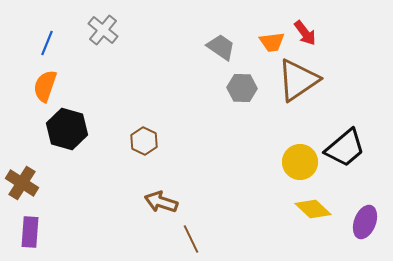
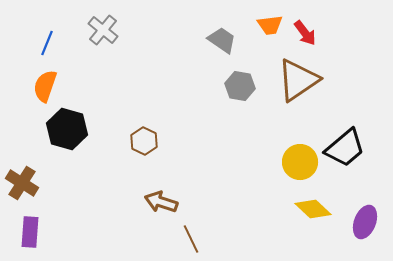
orange trapezoid: moved 2 px left, 17 px up
gray trapezoid: moved 1 px right, 7 px up
gray hexagon: moved 2 px left, 2 px up; rotated 8 degrees clockwise
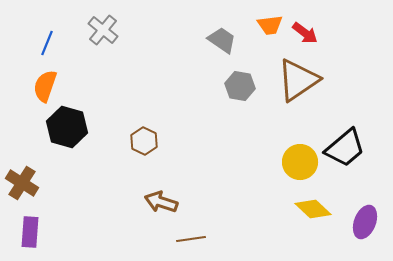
red arrow: rotated 16 degrees counterclockwise
black hexagon: moved 2 px up
brown line: rotated 72 degrees counterclockwise
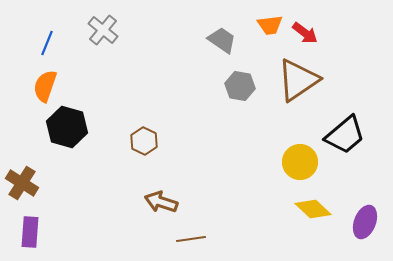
black trapezoid: moved 13 px up
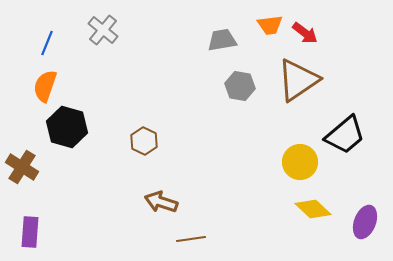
gray trapezoid: rotated 44 degrees counterclockwise
brown cross: moved 16 px up
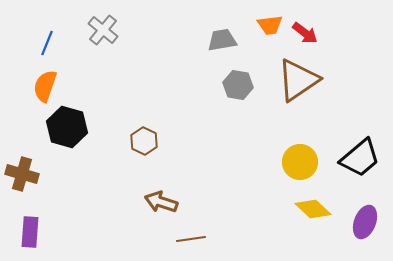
gray hexagon: moved 2 px left, 1 px up
black trapezoid: moved 15 px right, 23 px down
brown cross: moved 7 px down; rotated 16 degrees counterclockwise
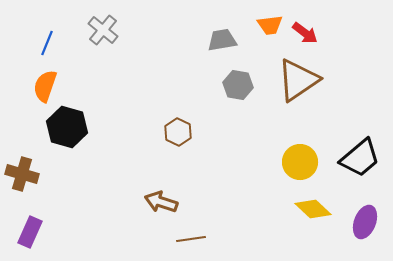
brown hexagon: moved 34 px right, 9 px up
purple rectangle: rotated 20 degrees clockwise
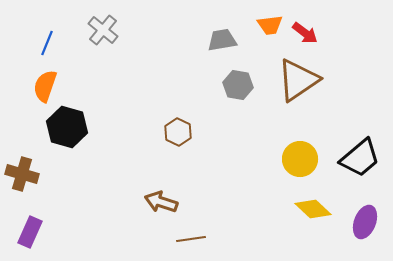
yellow circle: moved 3 px up
